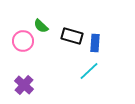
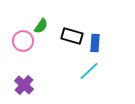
green semicircle: rotated 98 degrees counterclockwise
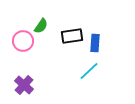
black rectangle: rotated 25 degrees counterclockwise
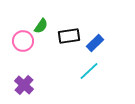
black rectangle: moved 3 px left
blue rectangle: rotated 42 degrees clockwise
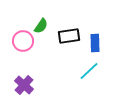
blue rectangle: rotated 48 degrees counterclockwise
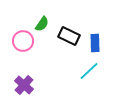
green semicircle: moved 1 px right, 2 px up
black rectangle: rotated 35 degrees clockwise
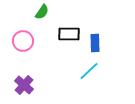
green semicircle: moved 12 px up
black rectangle: moved 2 px up; rotated 25 degrees counterclockwise
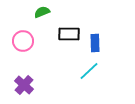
green semicircle: rotated 147 degrees counterclockwise
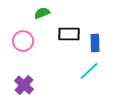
green semicircle: moved 1 px down
